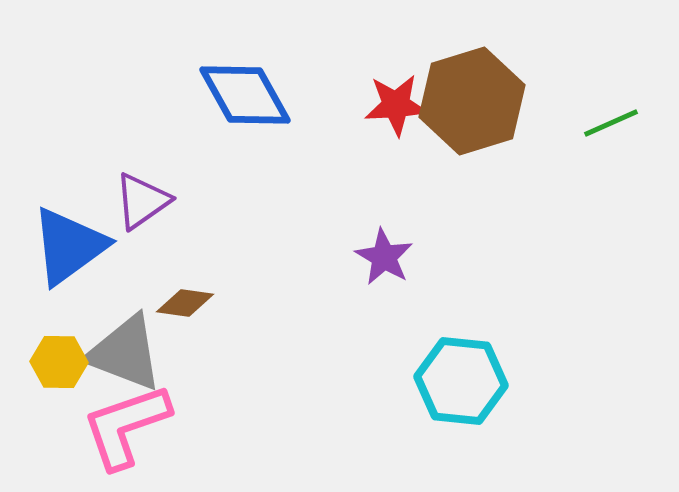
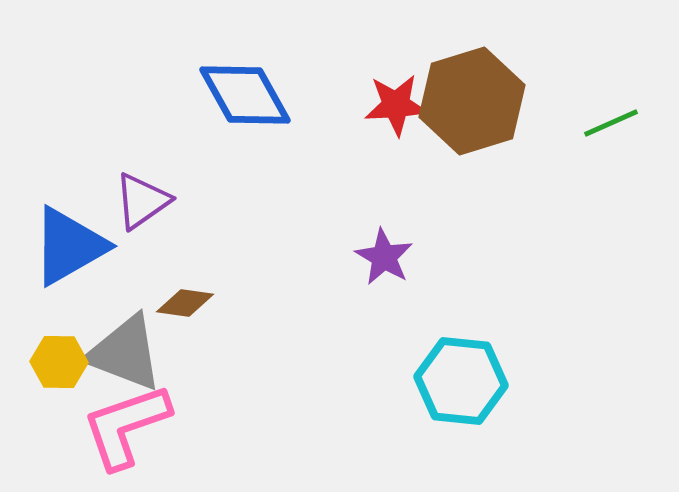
blue triangle: rotated 6 degrees clockwise
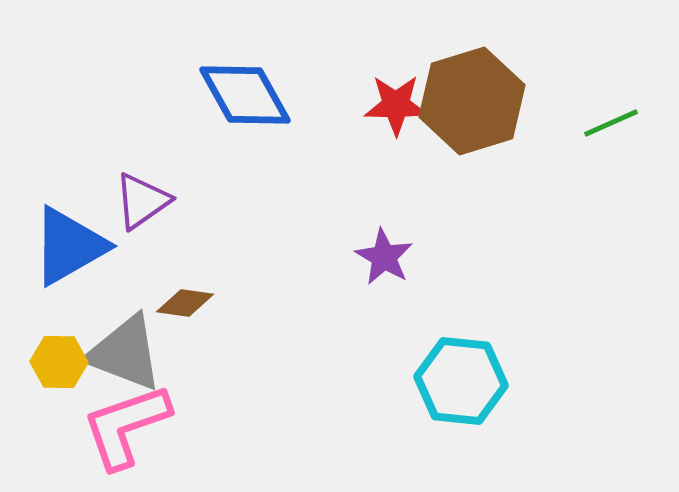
red star: rotated 4 degrees clockwise
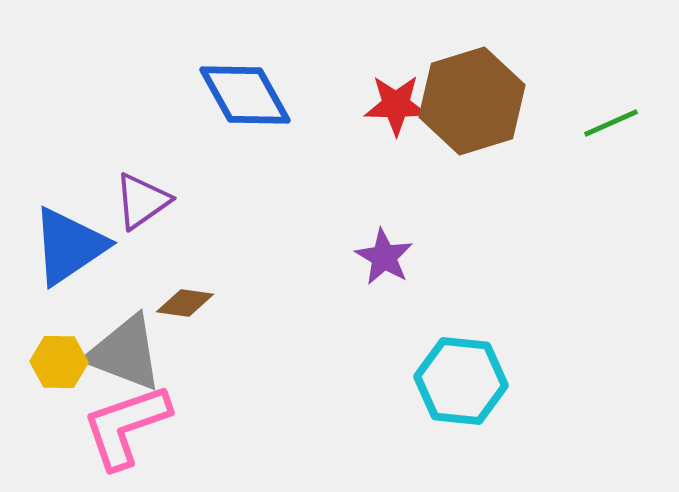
blue triangle: rotated 4 degrees counterclockwise
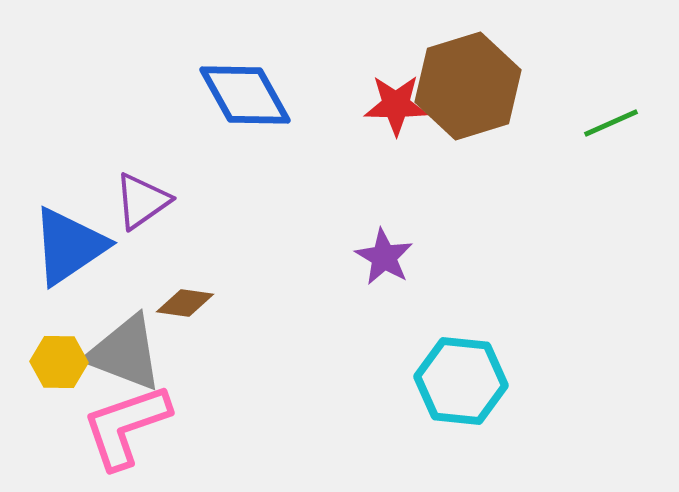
brown hexagon: moved 4 px left, 15 px up
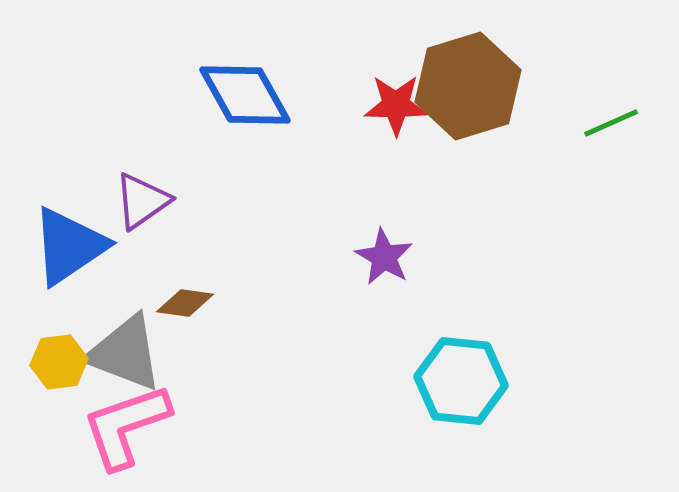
yellow hexagon: rotated 8 degrees counterclockwise
